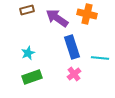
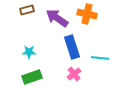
cyan star: moved 1 px right, 1 px up; rotated 24 degrees clockwise
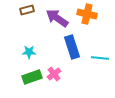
pink cross: moved 20 px left
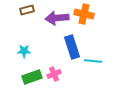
orange cross: moved 3 px left
purple arrow: rotated 40 degrees counterclockwise
cyan star: moved 5 px left, 1 px up
cyan line: moved 7 px left, 3 px down
pink cross: rotated 16 degrees clockwise
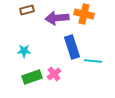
pink cross: rotated 16 degrees counterclockwise
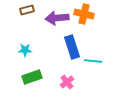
cyan star: moved 1 px right, 1 px up
pink cross: moved 13 px right, 8 px down
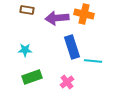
brown rectangle: rotated 24 degrees clockwise
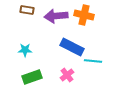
orange cross: moved 1 px down
purple arrow: moved 1 px left, 2 px up
blue rectangle: rotated 45 degrees counterclockwise
pink cross: moved 7 px up
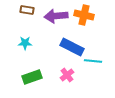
cyan star: moved 7 px up
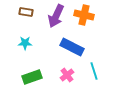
brown rectangle: moved 1 px left, 2 px down
purple arrow: rotated 60 degrees counterclockwise
cyan line: moved 1 px right, 10 px down; rotated 66 degrees clockwise
